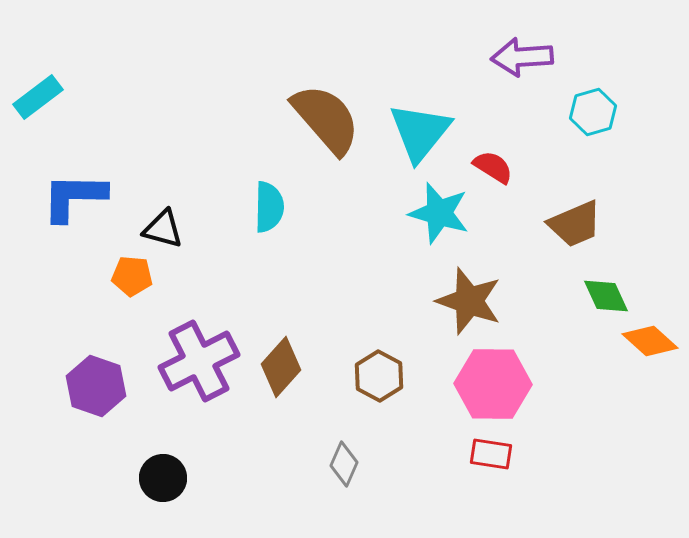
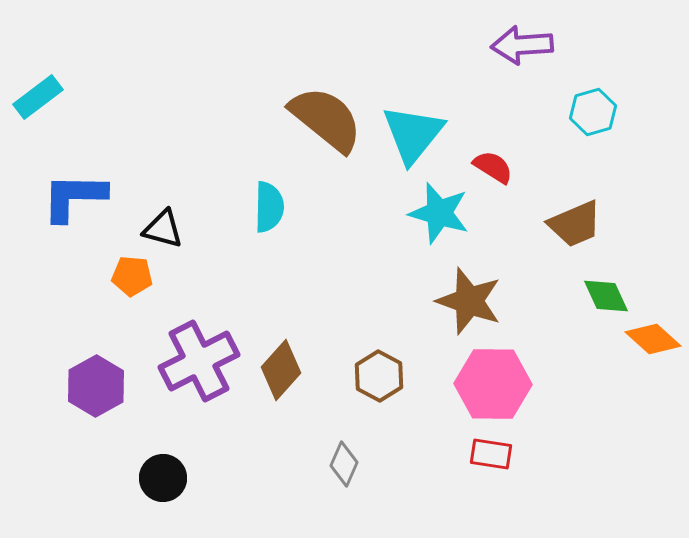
purple arrow: moved 12 px up
brown semicircle: rotated 10 degrees counterclockwise
cyan triangle: moved 7 px left, 2 px down
orange diamond: moved 3 px right, 2 px up
brown diamond: moved 3 px down
purple hexagon: rotated 12 degrees clockwise
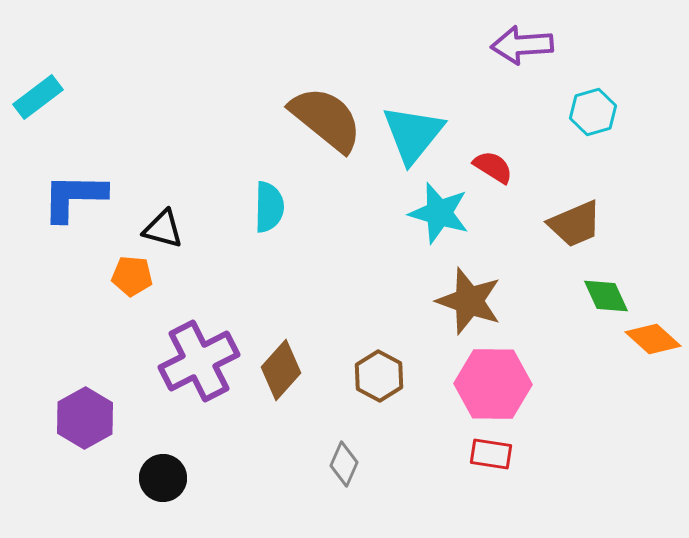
purple hexagon: moved 11 px left, 32 px down
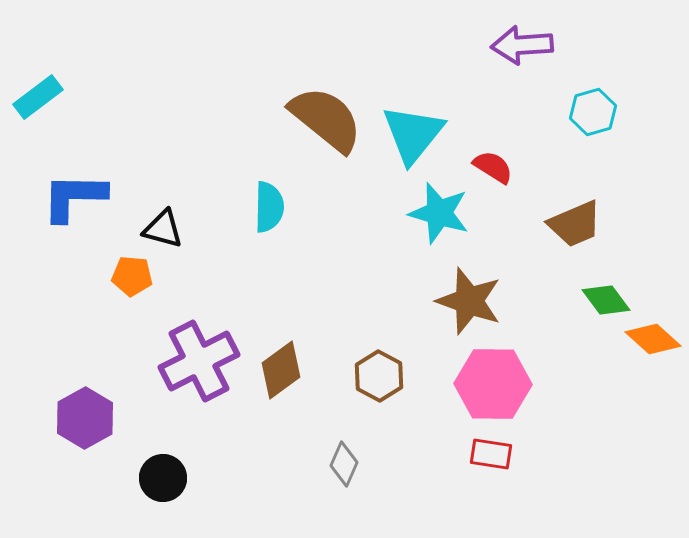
green diamond: moved 4 px down; rotated 12 degrees counterclockwise
brown diamond: rotated 12 degrees clockwise
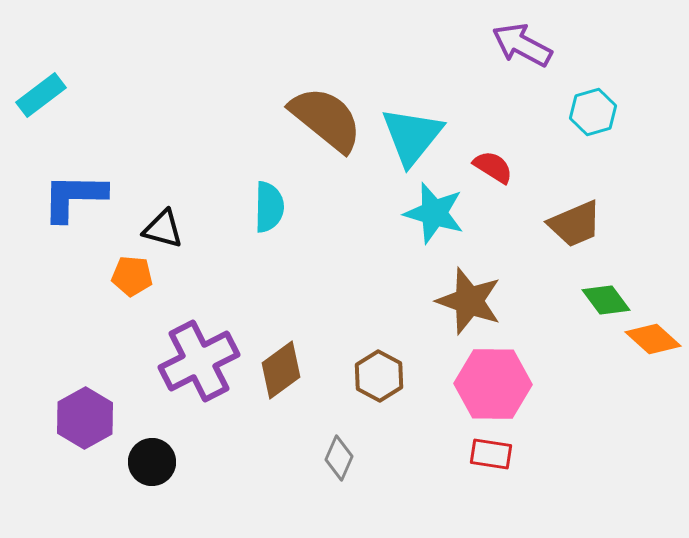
purple arrow: rotated 32 degrees clockwise
cyan rectangle: moved 3 px right, 2 px up
cyan triangle: moved 1 px left, 2 px down
cyan star: moved 5 px left
gray diamond: moved 5 px left, 6 px up
black circle: moved 11 px left, 16 px up
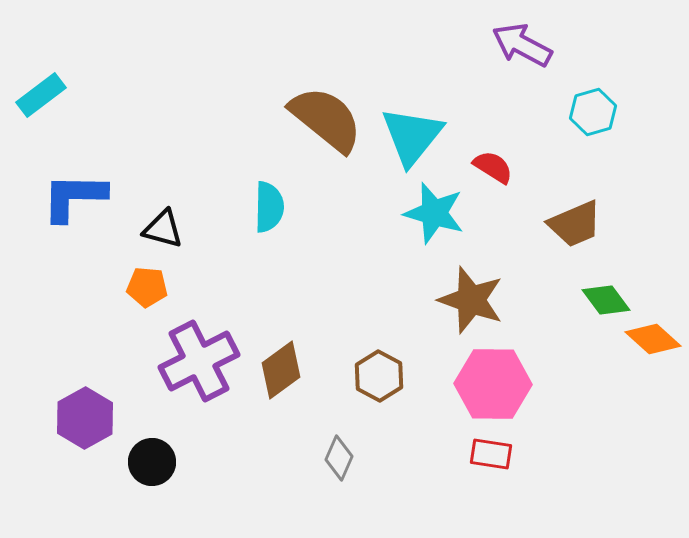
orange pentagon: moved 15 px right, 11 px down
brown star: moved 2 px right, 1 px up
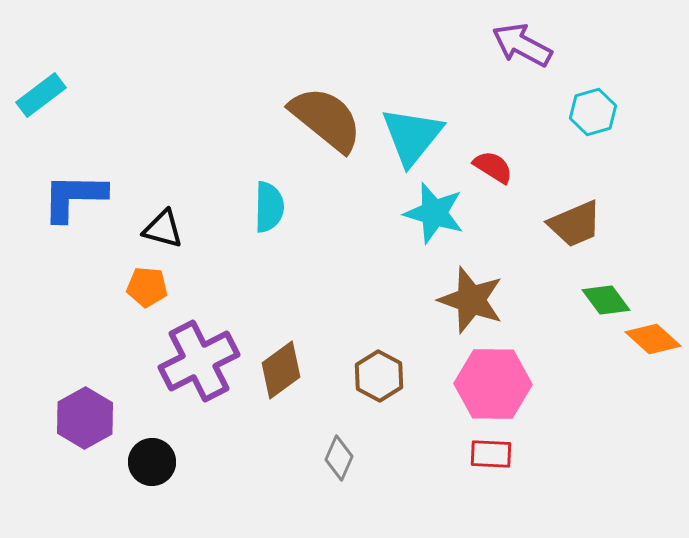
red rectangle: rotated 6 degrees counterclockwise
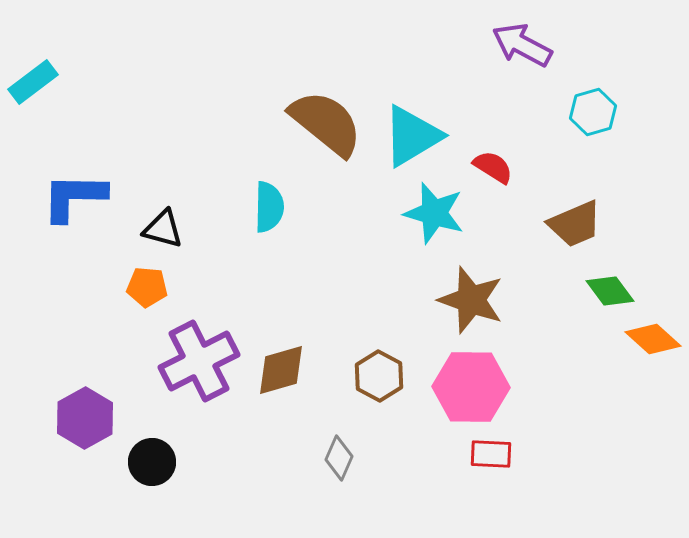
cyan rectangle: moved 8 px left, 13 px up
brown semicircle: moved 4 px down
cyan triangle: rotated 20 degrees clockwise
green diamond: moved 4 px right, 9 px up
brown diamond: rotated 20 degrees clockwise
pink hexagon: moved 22 px left, 3 px down
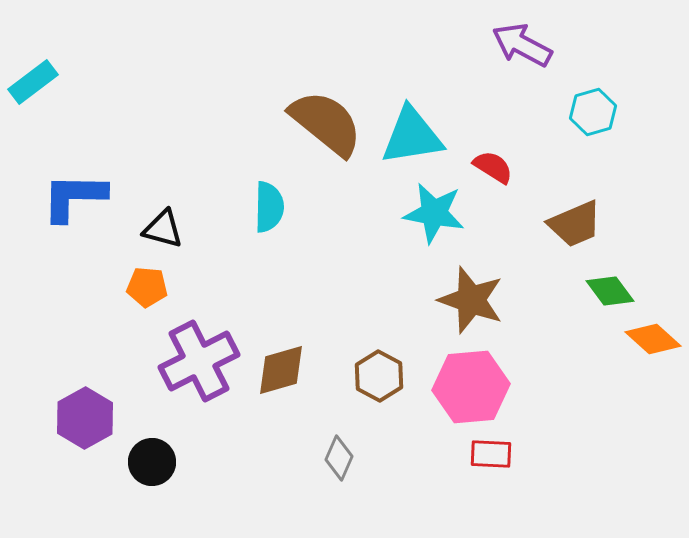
cyan triangle: rotated 22 degrees clockwise
cyan star: rotated 6 degrees counterclockwise
pink hexagon: rotated 6 degrees counterclockwise
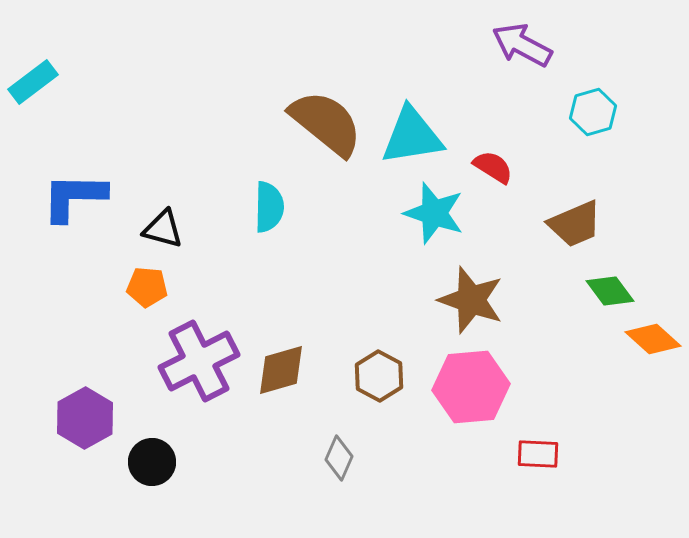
cyan star: rotated 8 degrees clockwise
red rectangle: moved 47 px right
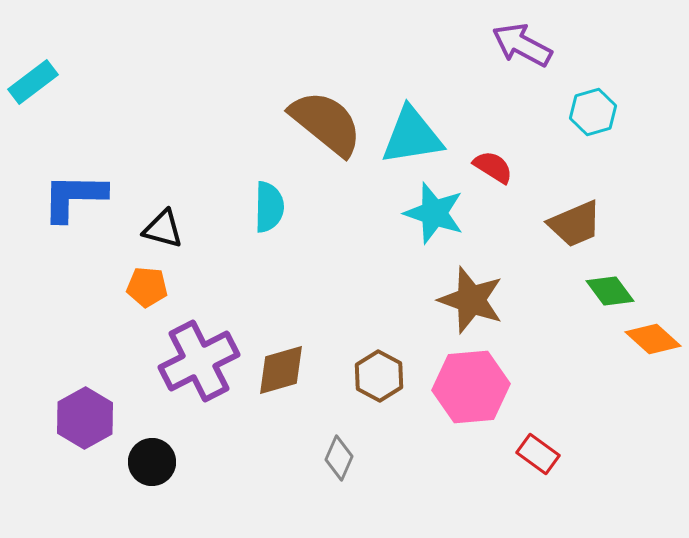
red rectangle: rotated 33 degrees clockwise
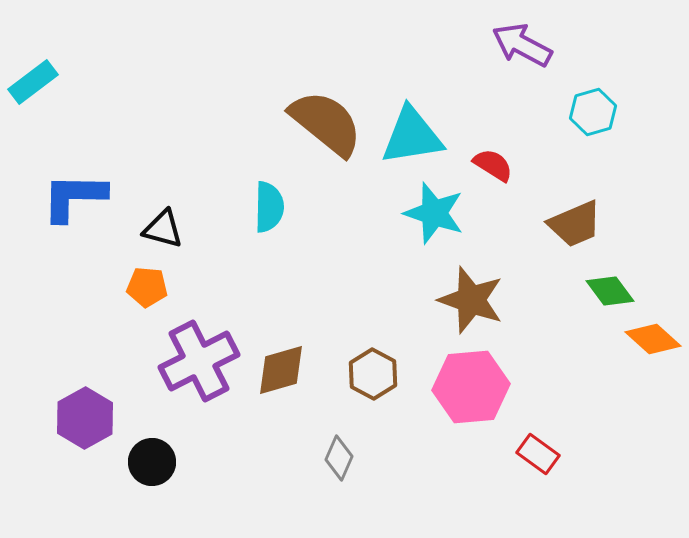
red semicircle: moved 2 px up
brown hexagon: moved 6 px left, 2 px up
